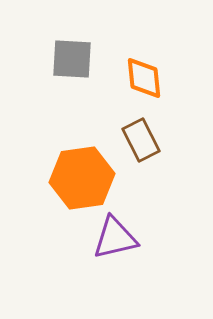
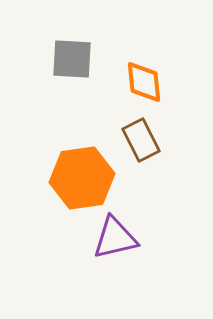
orange diamond: moved 4 px down
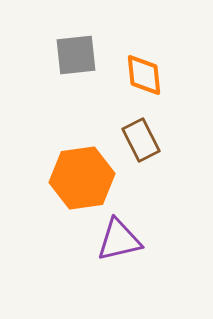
gray square: moved 4 px right, 4 px up; rotated 9 degrees counterclockwise
orange diamond: moved 7 px up
purple triangle: moved 4 px right, 2 px down
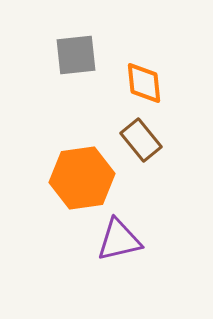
orange diamond: moved 8 px down
brown rectangle: rotated 12 degrees counterclockwise
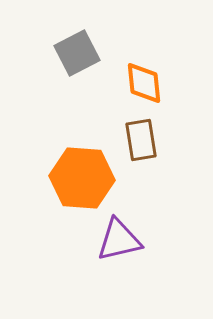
gray square: moved 1 px right, 2 px up; rotated 21 degrees counterclockwise
brown rectangle: rotated 30 degrees clockwise
orange hexagon: rotated 12 degrees clockwise
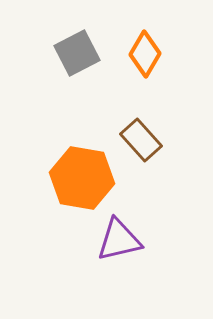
orange diamond: moved 1 px right, 29 px up; rotated 36 degrees clockwise
brown rectangle: rotated 33 degrees counterclockwise
orange hexagon: rotated 6 degrees clockwise
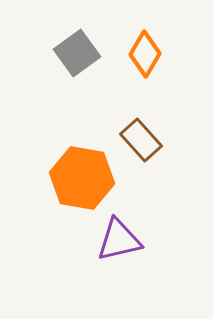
gray square: rotated 9 degrees counterclockwise
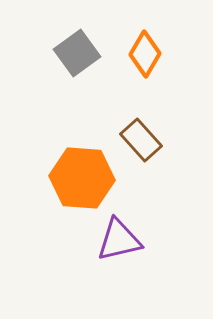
orange hexagon: rotated 6 degrees counterclockwise
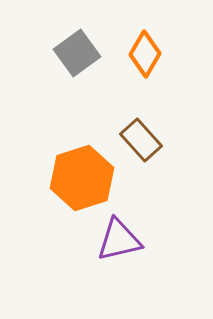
orange hexagon: rotated 22 degrees counterclockwise
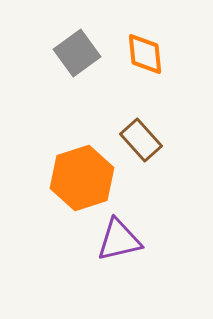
orange diamond: rotated 36 degrees counterclockwise
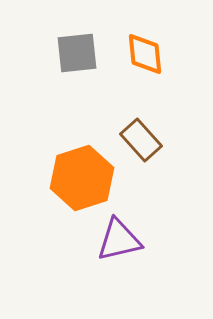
gray square: rotated 30 degrees clockwise
